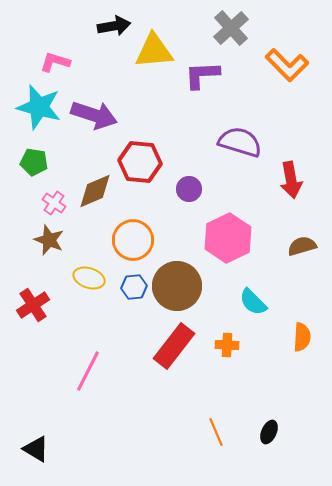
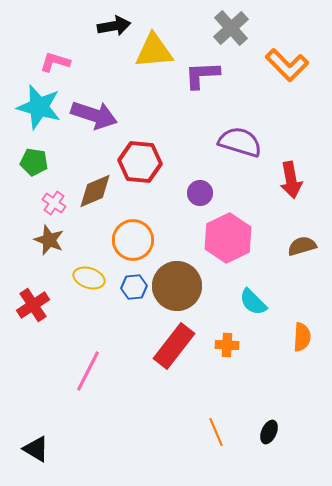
purple circle: moved 11 px right, 4 px down
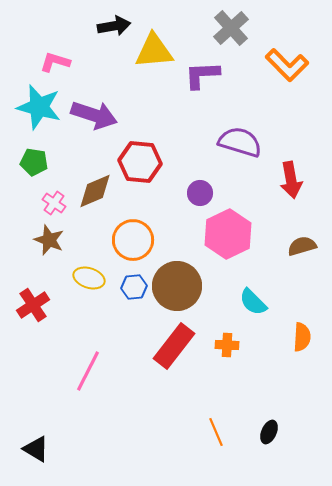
pink hexagon: moved 4 px up
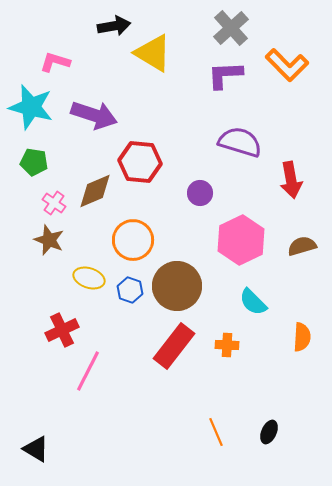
yellow triangle: moved 1 px left, 2 px down; rotated 36 degrees clockwise
purple L-shape: moved 23 px right
cyan star: moved 8 px left
pink hexagon: moved 13 px right, 6 px down
blue hexagon: moved 4 px left, 3 px down; rotated 25 degrees clockwise
red cross: moved 29 px right, 25 px down; rotated 8 degrees clockwise
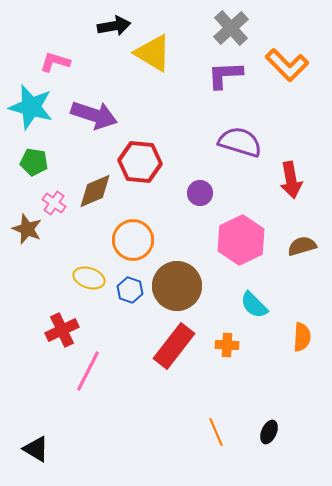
brown star: moved 22 px left, 11 px up
cyan semicircle: moved 1 px right, 3 px down
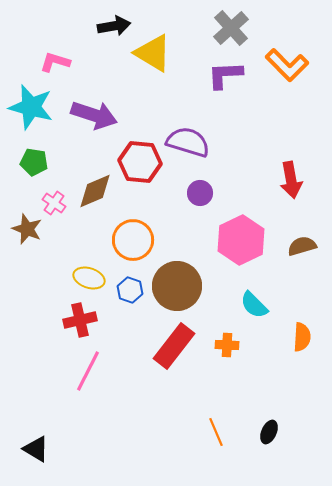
purple semicircle: moved 52 px left
red cross: moved 18 px right, 10 px up; rotated 12 degrees clockwise
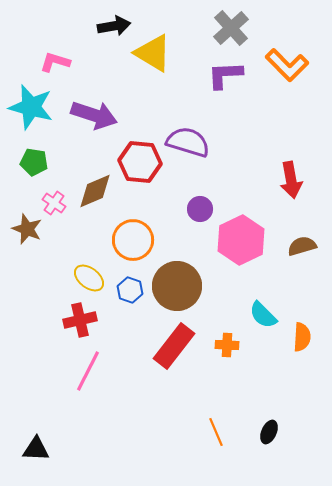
purple circle: moved 16 px down
yellow ellipse: rotated 20 degrees clockwise
cyan semicircle: moved 9 px right, 10 px down
black triangle: rotated 28 degrees counterclockwise
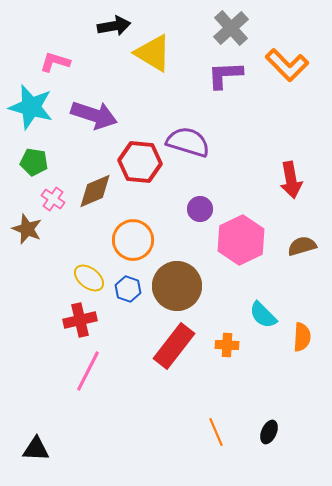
pink cross: moved 1 px left, 4 px up
blue hexagon: moved 2 px left, 1 px up
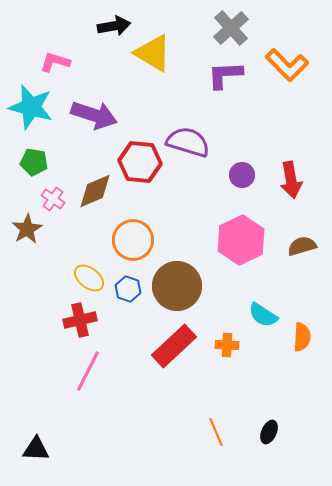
purple circle: moved 42 px right, 34 px up
brown star: rotated 20 degrees clockwise
cyan semicircle: rotated 12 degrees counterclockwise
red rectangle: rotated 9 degrees clockwise
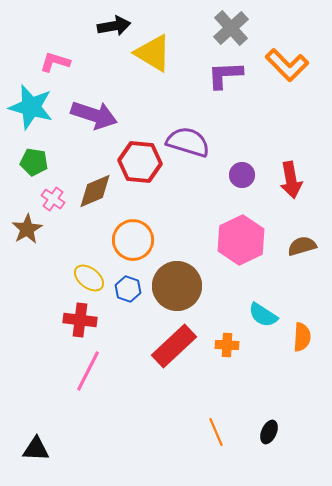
red cross: rotated 20 degrees clockwise
